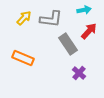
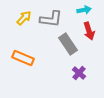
red arrow: rotated 120 degrees clockwise
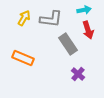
yellow arrow: rotated 14 degrees counterclockwise
red arrow: moved 1 px left, 1 px up
purple cross: moved 1 px left, 1 px down
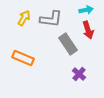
cyan arrow: moved 2 px right
purple cross: moved 1 px right
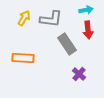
red arrow: rotated 12 degrees clockwise
gray rectangle: moved 1 px left
orange rectangle: rotated 20 degrees counterclockwise
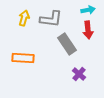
cyan arrow: moved 2 px right
yellow arrow: rotated 14 degrees counterclockwise
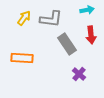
cyan arrow: moved 1 px left
yellow arrow: rotated 21 degrees clockwise
red arrow: moved 3 px right, 5 px down
orange rectangle: moved 1 px left
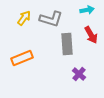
gray L-shape: rotated 10 degrees clockwise
red arrow: rotated 24 degrees counterclockwise
gray rectangle: rotated 30 degrees clockwise
orange rectangle: rotated 25 degrees counterclockwise
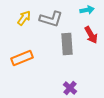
purple cross: moved 9 px left, 14 px down
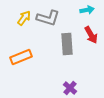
gray L-shape: moved 3 px left, 1 px up
orange rectangle: moved 1 px left, 1 px up
